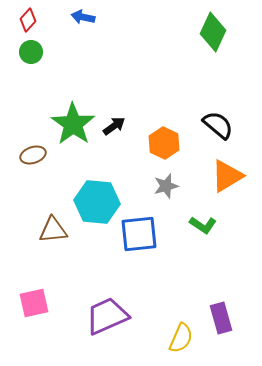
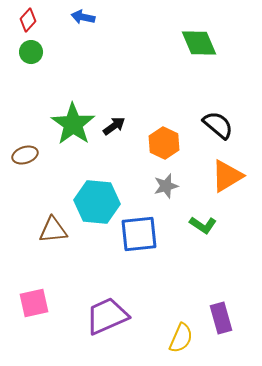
green diamond: moved 14 px left, 11 px down; rotated 48 degrees counterclockwise
brown ellipse: moved 8 px left
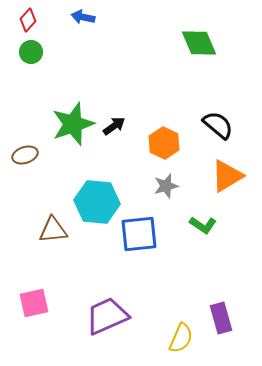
green star: rotated 18 degrees clockwise
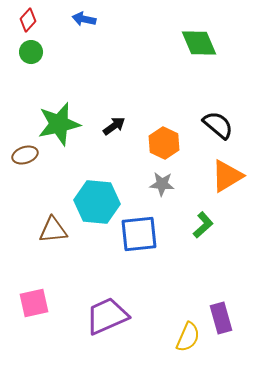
blue arrow: moved 1 px right, 2 px down
green star: moved 14 px left; rotated 6 degrees clockwise
gray star: moved 4 px left, 2 px up; rotated 20 degrees clockwise
green L-shape: rotated 76 degrees counterclockwise
yellow semicircle: moved 7 px right, 1 px up
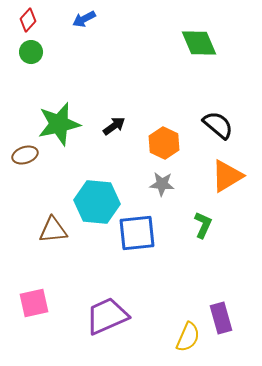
blue arrow: rotated 40 degrees counterclockwise
green L-shape: rotated 24 degrees counterclockwise
blue square: moved 2 px left, 1 px up
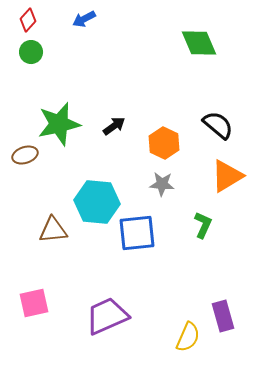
purple rectangle: moved 2 px right, 2 px up
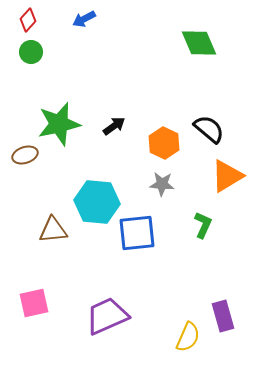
black semicircle: moved 9 px left, 4 px down
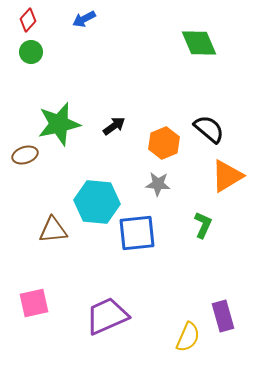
orange hexagon: rotated 12 degrees clockwise
gray star: moved 4 px left
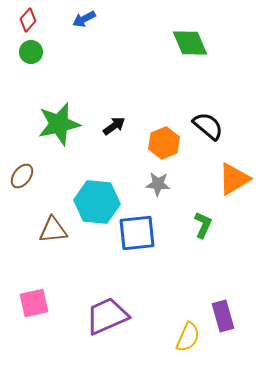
green diamond: moved 9 px left
black semicircle: moved 1 px left, 3 px up
brown ellipse: moved 3 px left, 21 px down; rotated 35 degrees counterclockwise
orange triangle: moved 7 px right, 3 px down
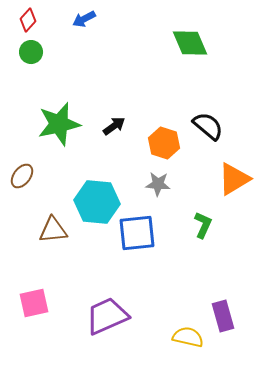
orange hexagon: rotated 20 degrees counterclockwise
yellow semicircle: rotated 100 degrees counterclockwise
